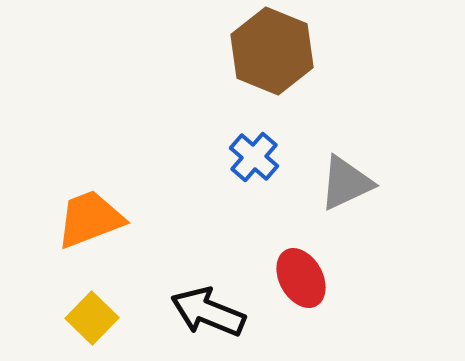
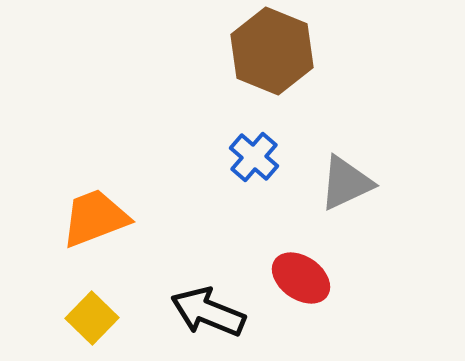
orange trapezoid: moved 5 px right, 1 px up
red ellipse: rotated 26 degrees counterclockwise
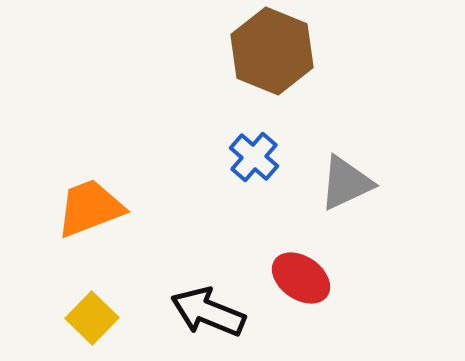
orange trapezoid: moved 5 px left, 10 px up
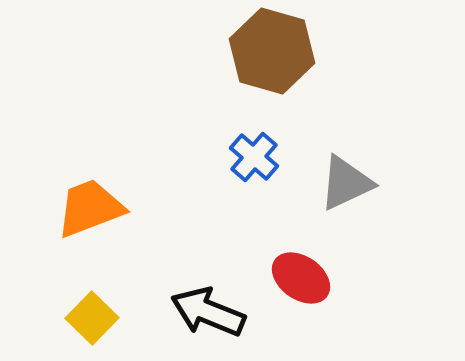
brown hexagon: rotated 6 degrees counterclockwise
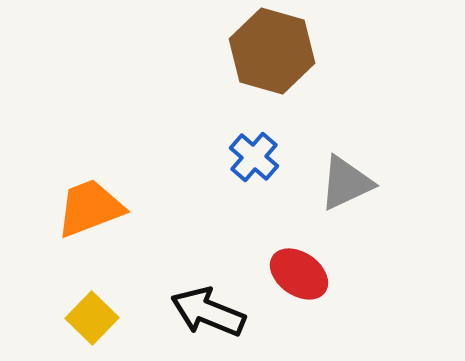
red ellipse: moved 2 px left, 4 px up
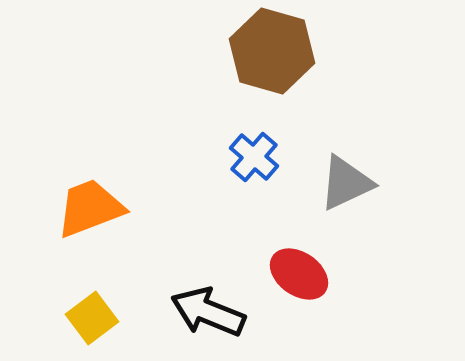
yellow square: rotated 9 degrees clockwise
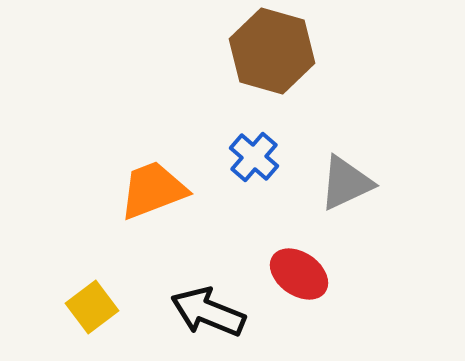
orange trapezoid: moved 63 px right, 18 px up
yellow square: moved 11 px up
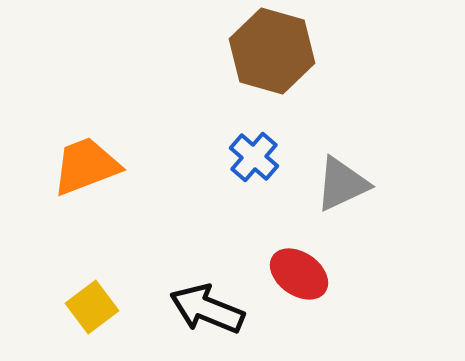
gray triangle: moved 4 px left, 1 px down
orange trapezoid: moved 67 px left, 24 px up
black arrow: moved 1 px left, 3 px up
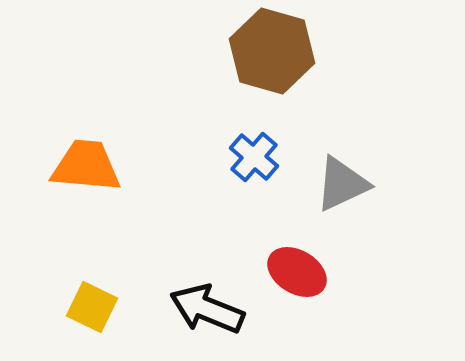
orange trapezoid: rotated 26 degrees clockwise
red ellipse: moved 2 px left, 2 px up; rotated 4 degrees counterclockwise
yellow square: rotated 27 degrees counterclockwise
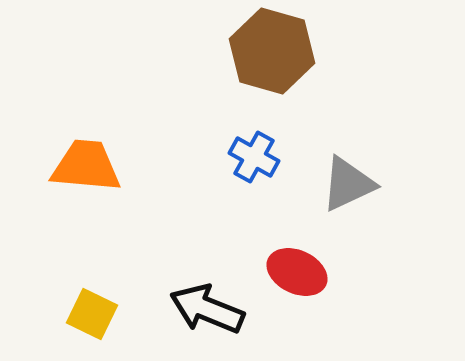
blue cross: rotated 12 degrees counterclockwise
gray triangle: moved 6 px right
red ellipse: rotated 6 degrees counterclockwise
yellow square: moved 7 px down
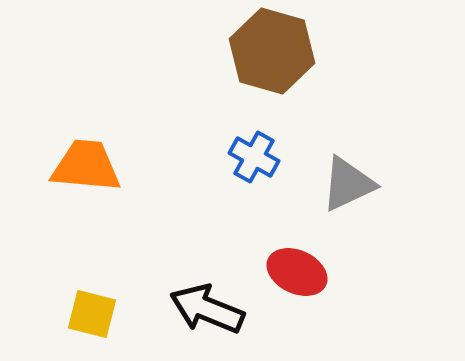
yellow square: rotated 12 degrees counterclockwise
